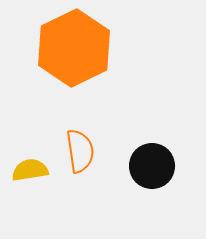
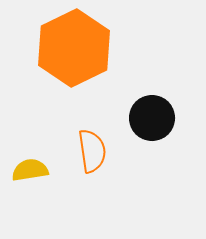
orange semicircle: moved 12 px right
black circle: moved 48 px up
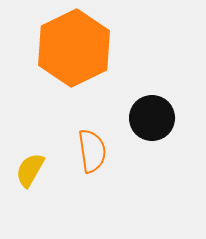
yellow semicircle: rotated 51 degrees counterclockwise
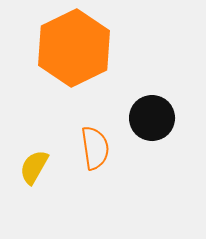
orange semicircle: moved 3 px right, 3 px up
yellow semicircle: moved 4 px right, 3 px up
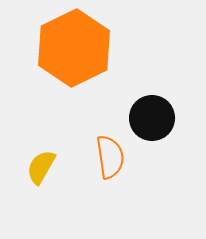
orange semicircle: moved 15 px right, 9 px down
yellow semicircle: moved 7 px right
